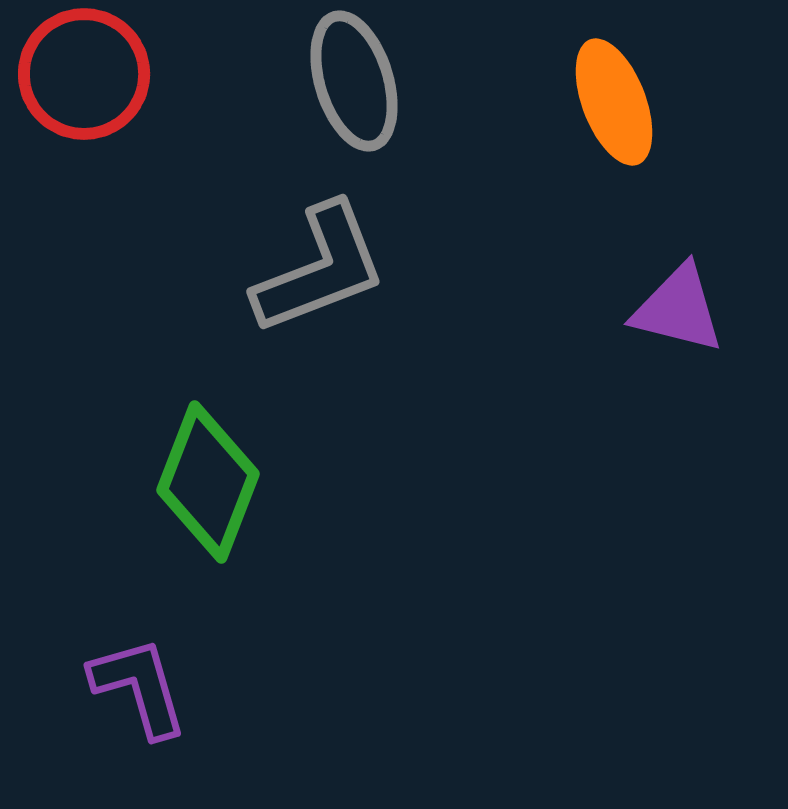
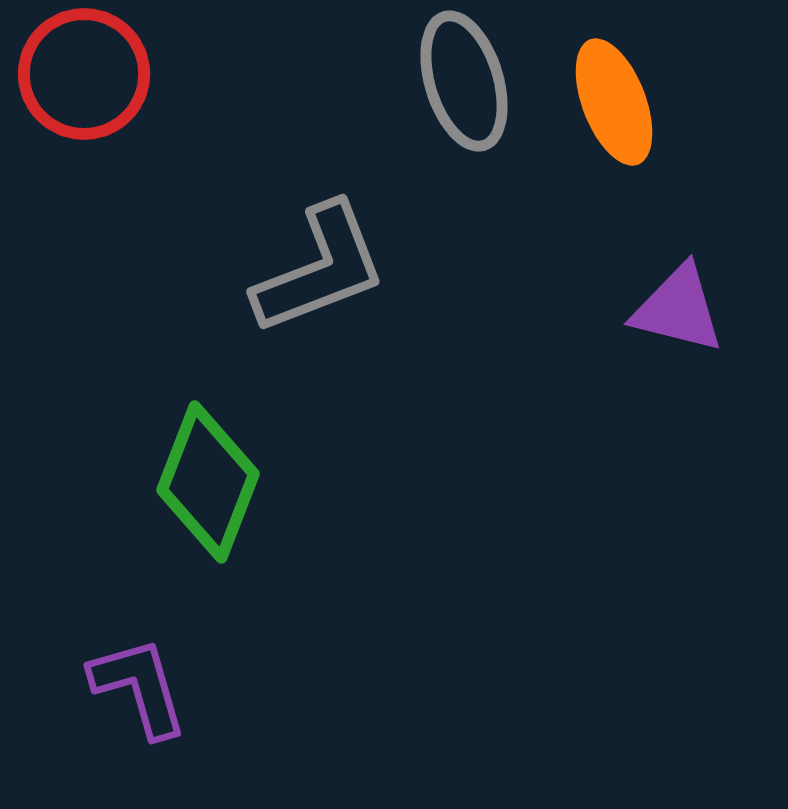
gray ellipse: moved 110 px right
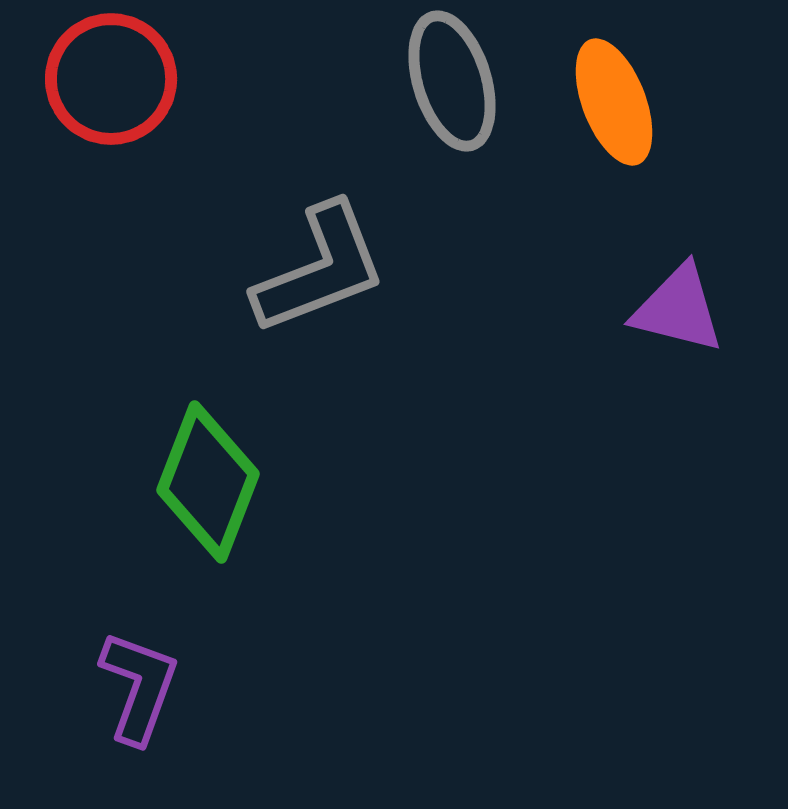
red circle: moved 27 px right, 5 px down
gray ellipse: moved 12 px left
purple L-shape: rotated 36 degrees clockwise
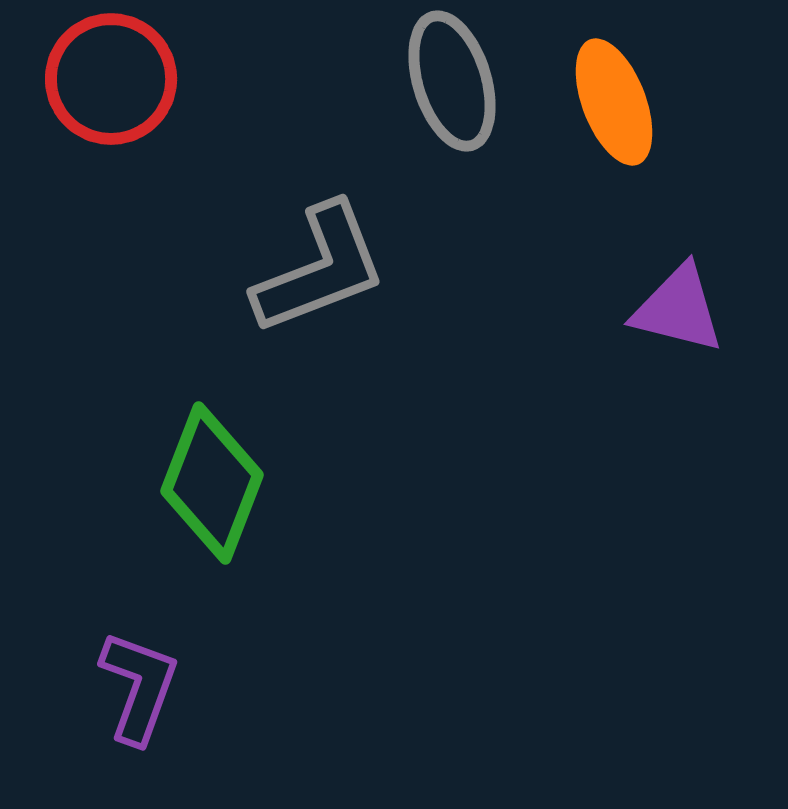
green diamond: moved 4 px right, 1 px down
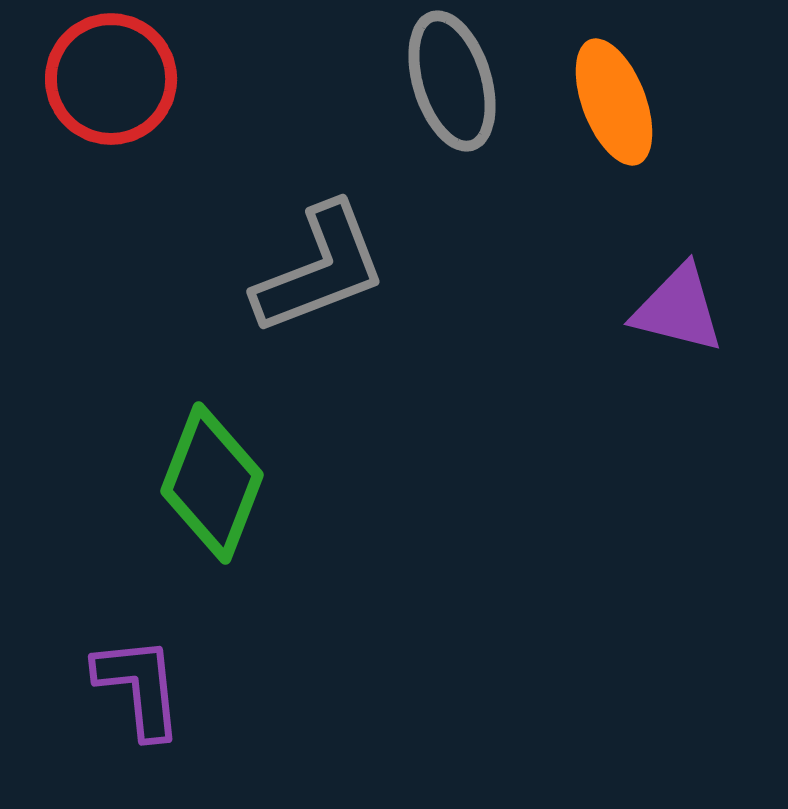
purple L-shape: rotated 26 degrees counterclockwise
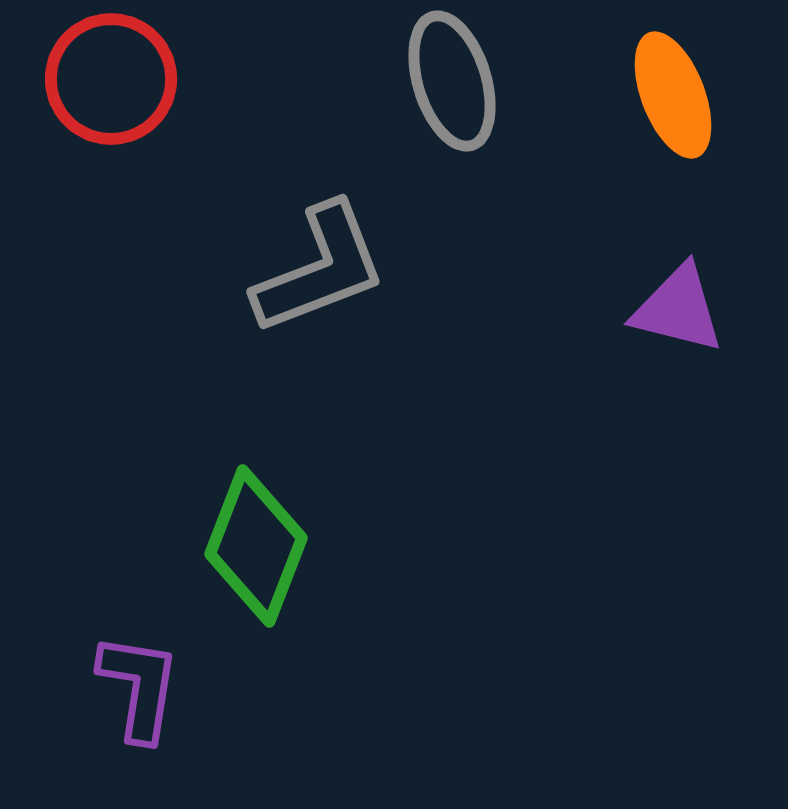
orange ellipse: moved 59 px right, 7 px up
green diamond: moved 44 px right, 63 px down
purple L-shape: rotated 15 degrees clockwise
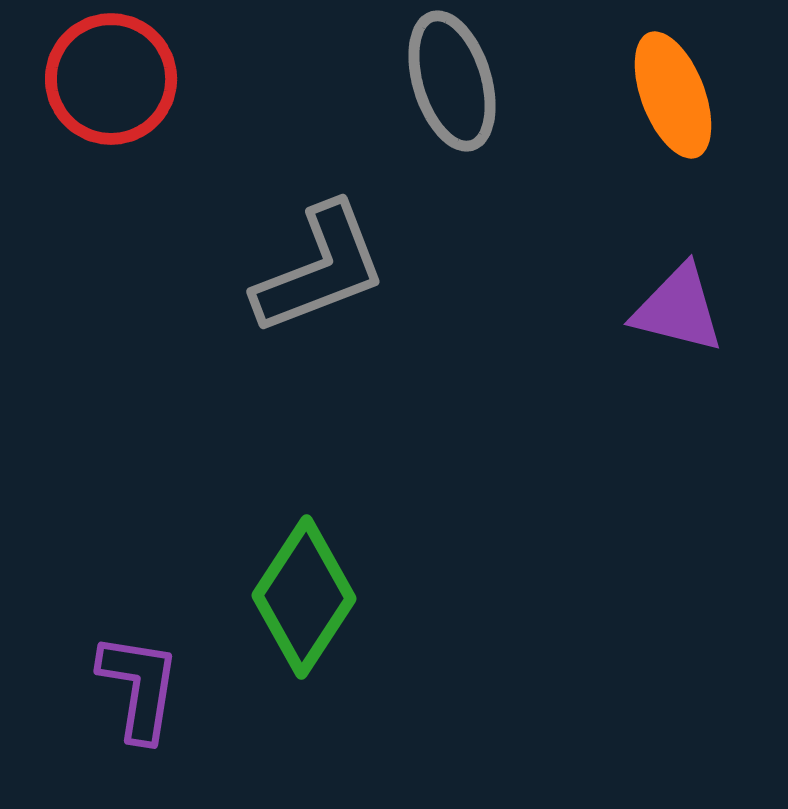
green diamond: moved 48 px right, 51 px down; rotated 12 degrees clockwise
